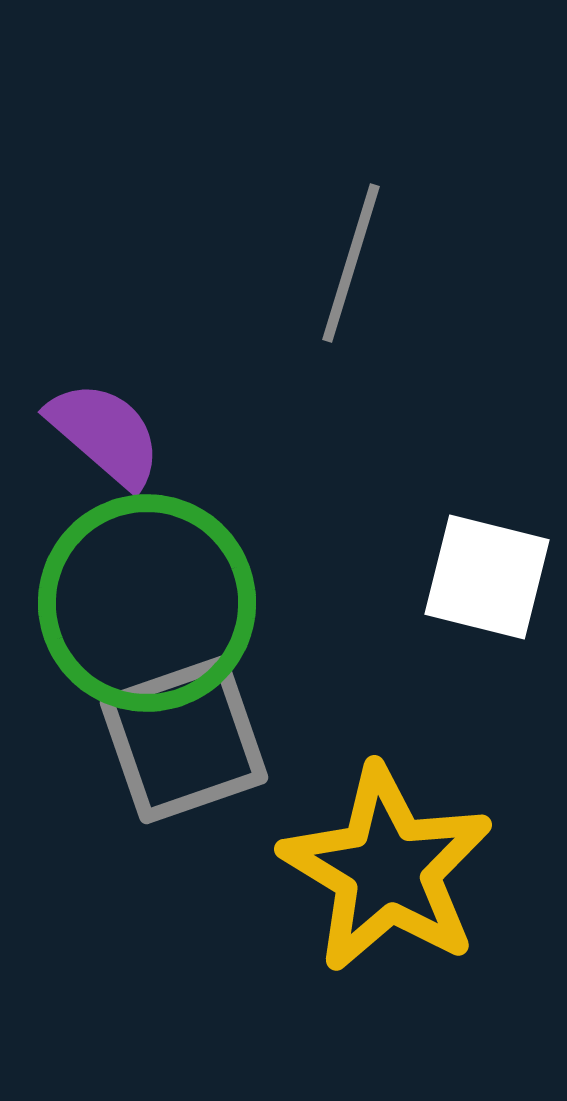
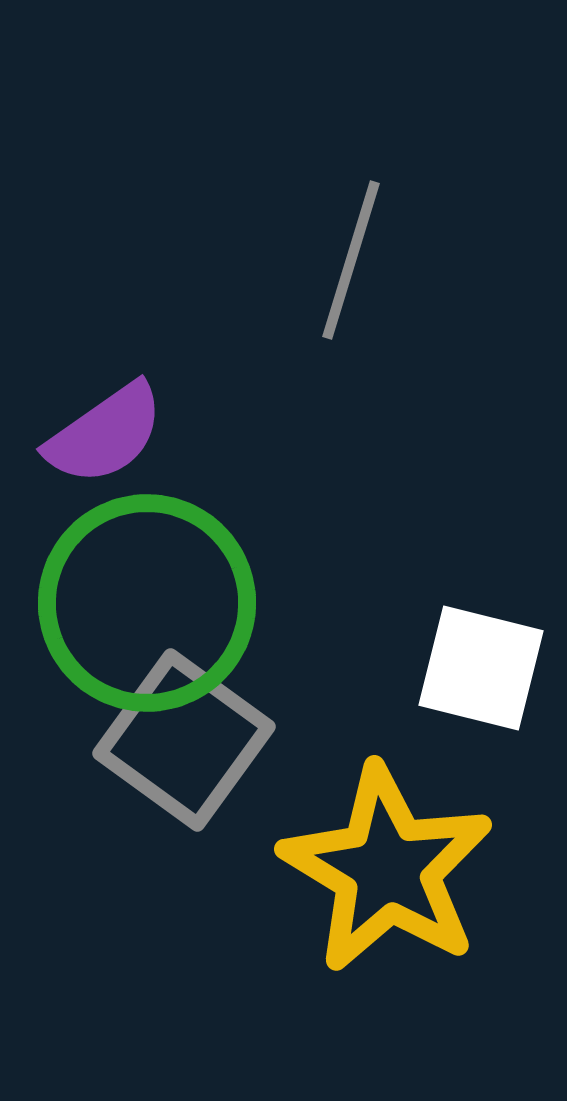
gray line: moved 3 px up
purple semicircle: rotated 104 degrees clockwise
white square: moved 6 px left, 91 px down
gray square: rotated 35 degrees counterclockwise
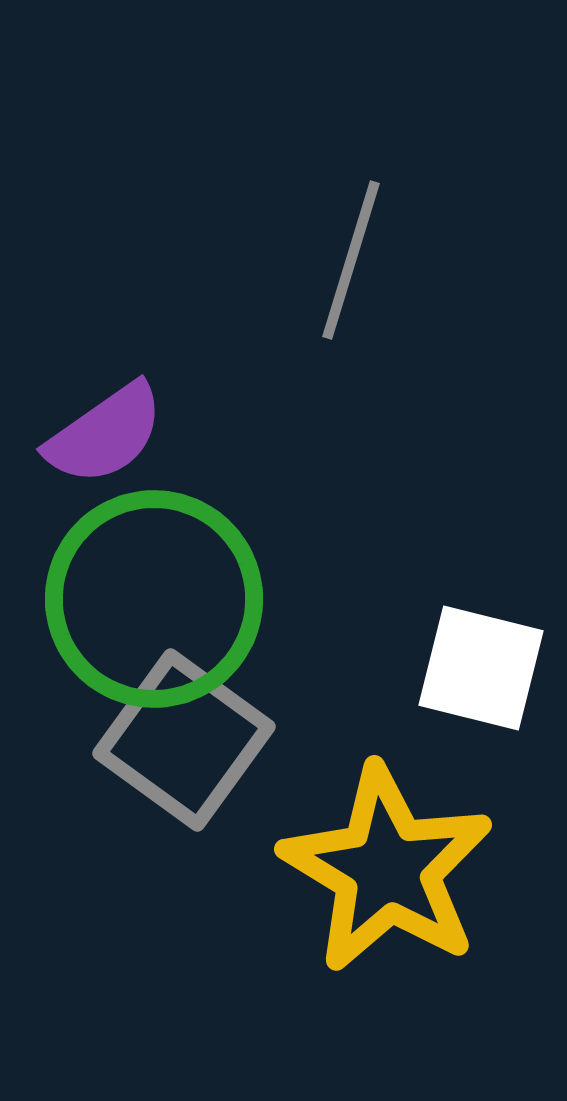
green circle: moved 7 px right, 4 px up
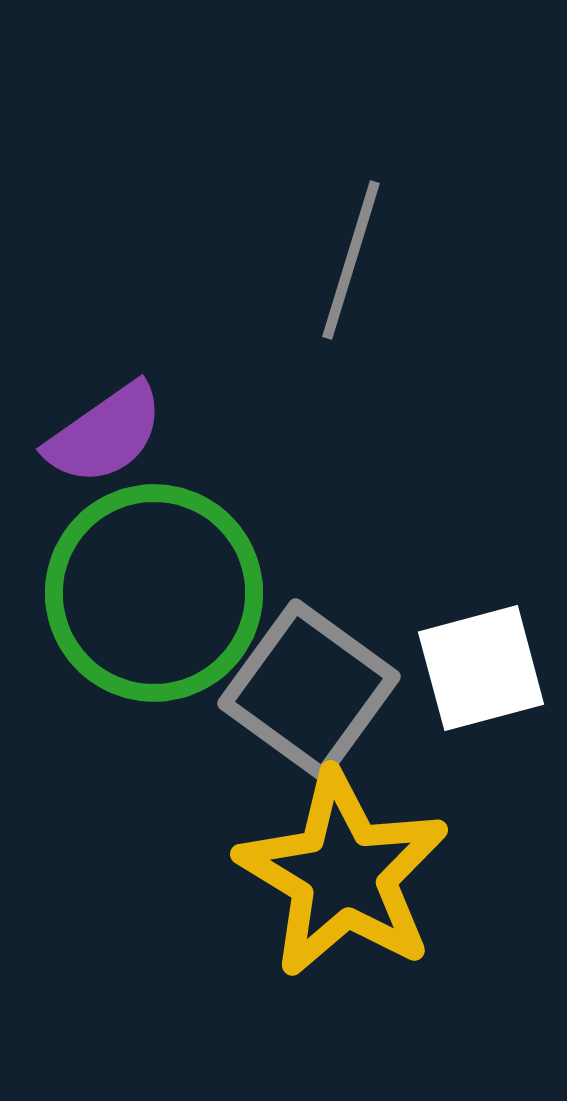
green circle: moved 6 px up
white square: rotated 29 degrees counterclockwise
gray square: moved 125 px right, 50 px up
yellow star: moved 44 px left, 5 px down
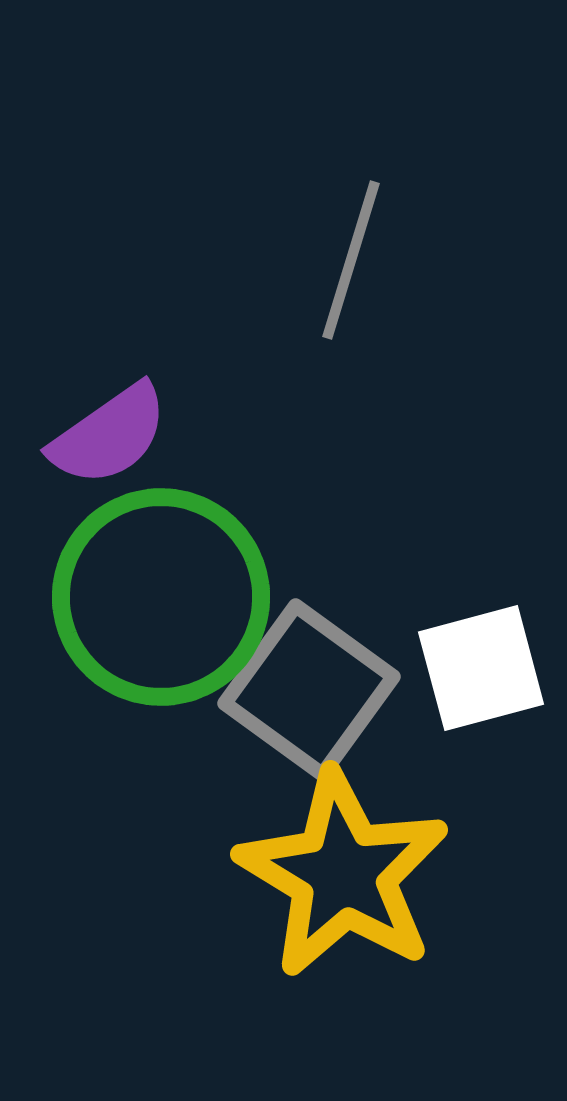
purple semicircle: moved 4 px right, 1 px down
green circle: moved 7 px right, 4 px down
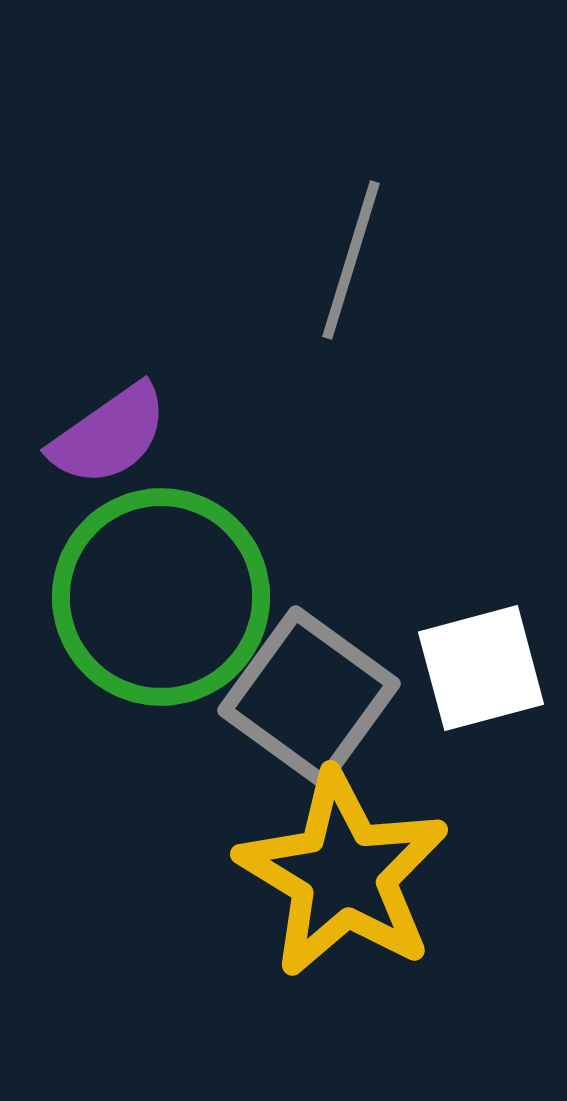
gray square: moved 7 px down
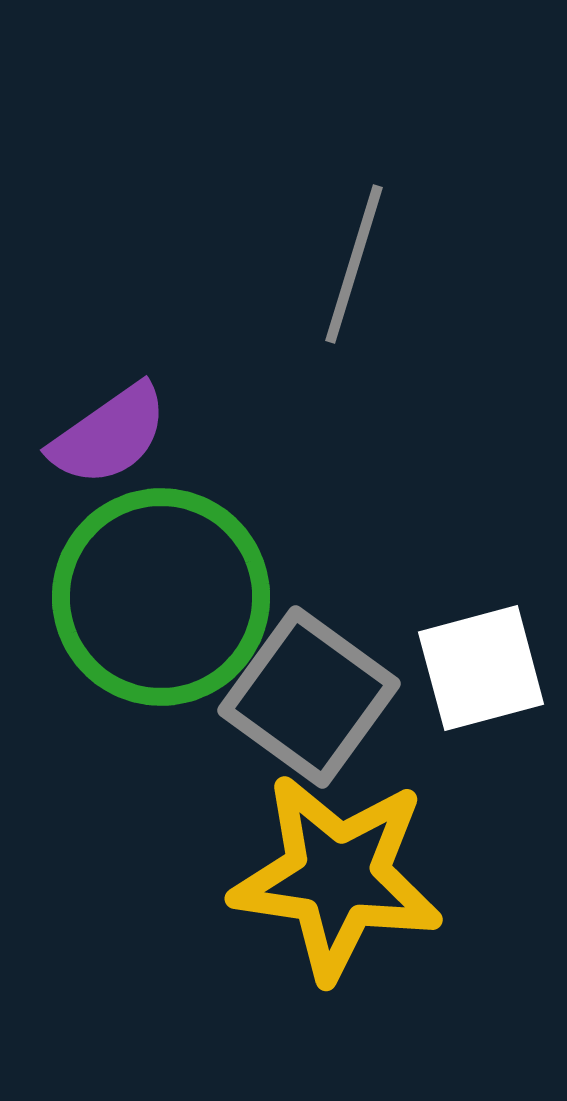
gray line: moved 3 px right, 4 px down
yellow star: moved 6 px left, 3 px down; rotated 23 degrees counterclockwise
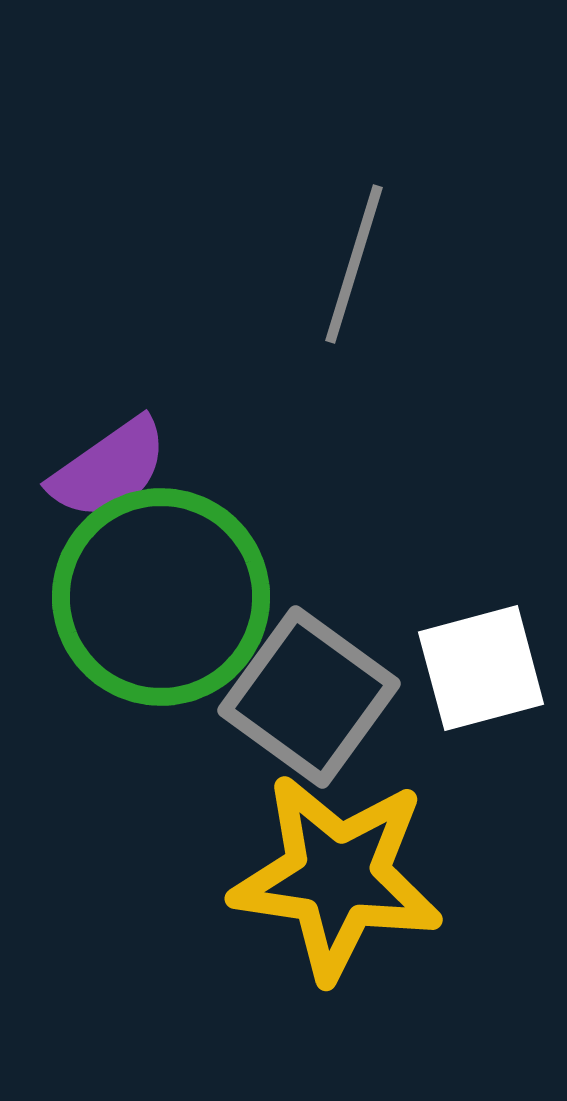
purple semicircle: moved 34 px down
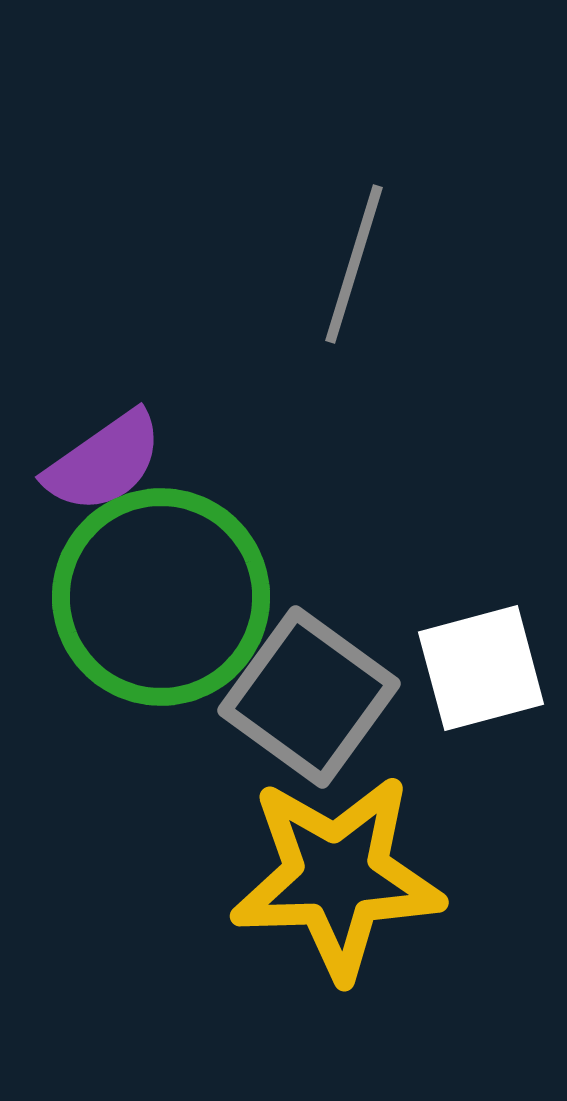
purple semicircle: moved 5 px left, 7 px up
yellow star: rotated 10 degrees counterclockwise
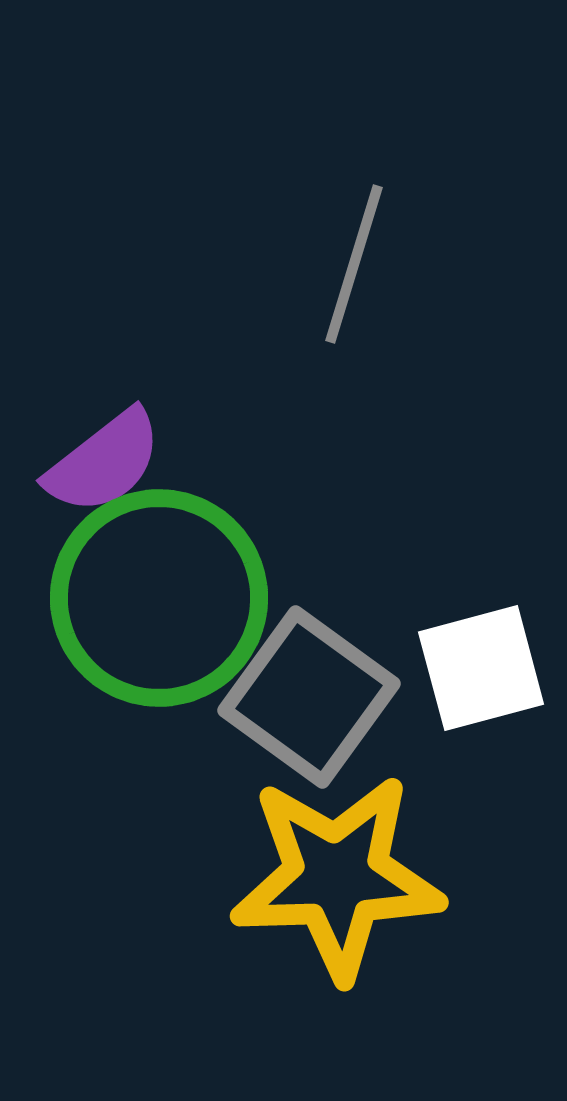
purple semicircle: rotated 3 degrees counterclockwise
green circle: moved 2 px left, 1 px down
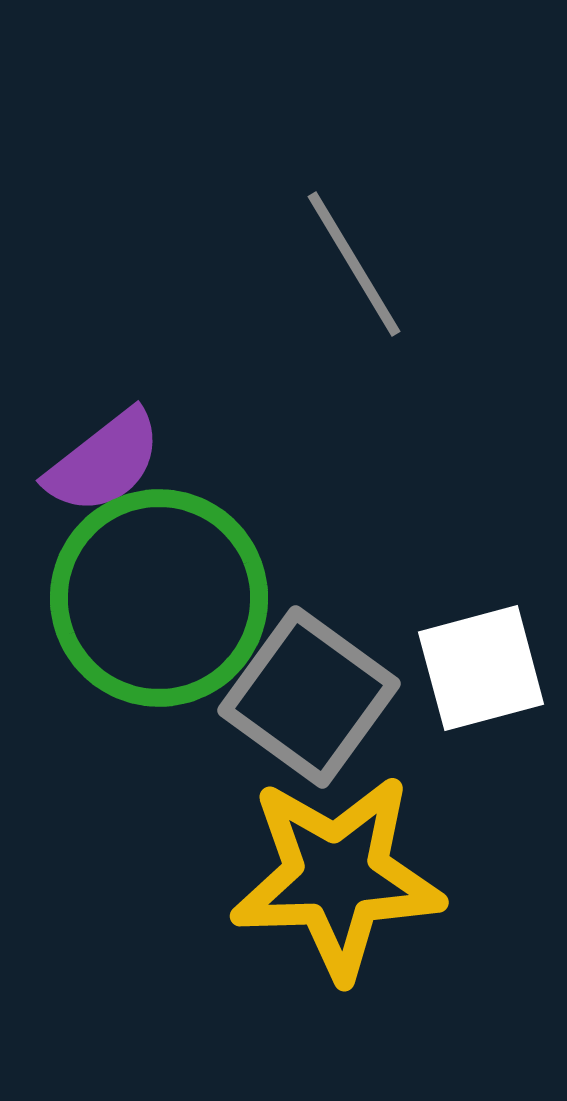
gray line: rotated 48 degrees counterclockwise
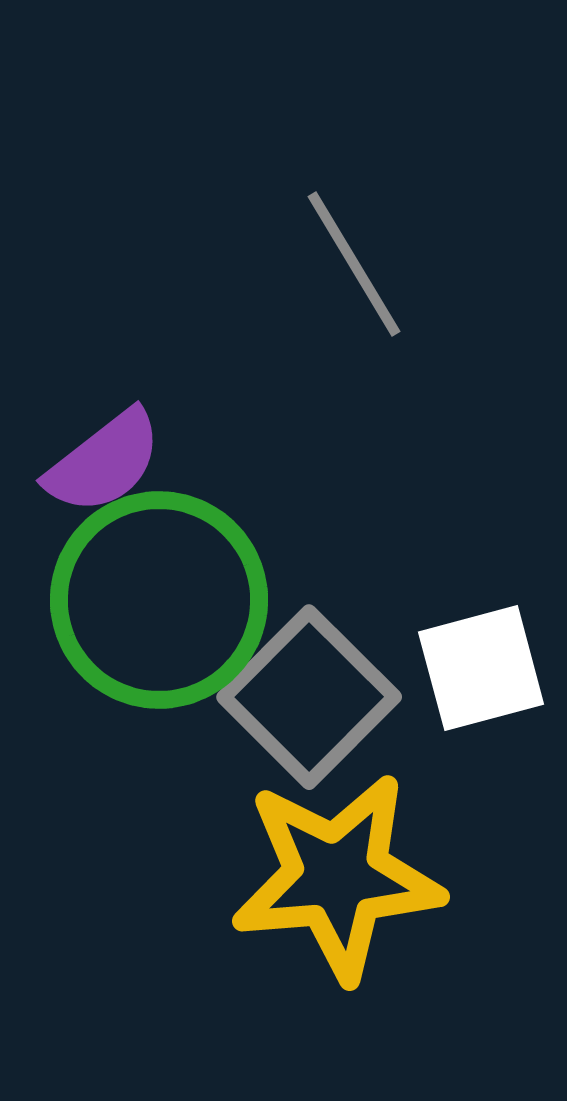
green circle: moved 2 px down
gray square: rotated 9 degrees clockwise
yellow star: rotated 3 degrees counterclockwise
